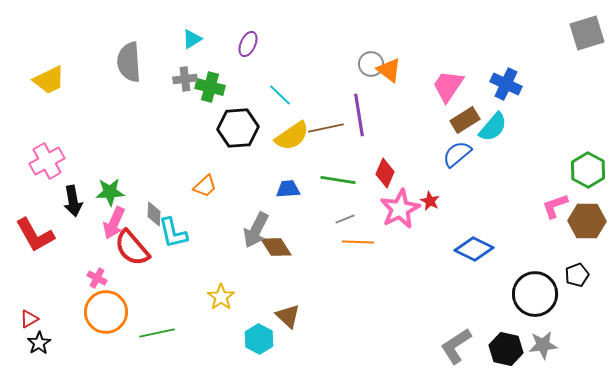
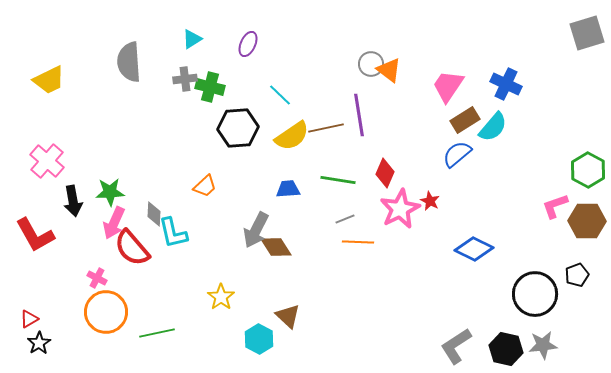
pink cross at (47, 161): rotated 20 degrees counterclockwise
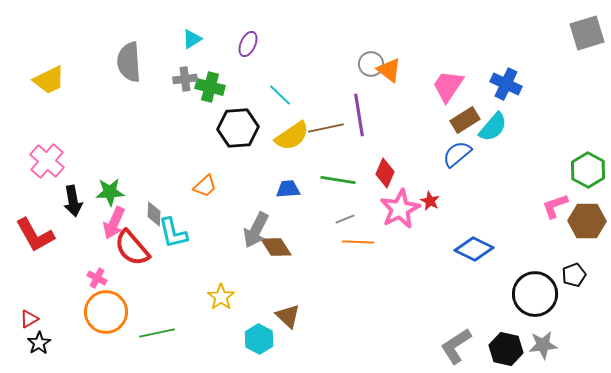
black pentagon at (577, 275): moved 3 px left
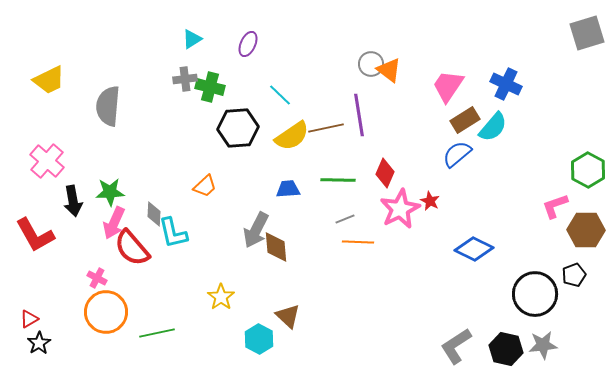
gray semicircle at (129, 62): moved 21 px left, 44 px down; rotated 9 degrees clockwise
green line at (338, 180): rotated 8 degrees counterclockwise
brown hexagon at (587, 221): moved 1 px left, 9 px down
brown diamond at (276, 247): rotated 28 degrees clockwise
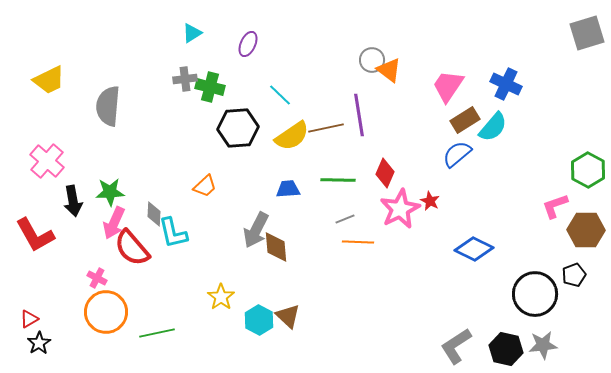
cyan triangle at (192, 39): moved 6 px up
gray circle at (371, 64): moved 1 px right, 4 px up
cyan hexagon at (259, 339): moved 19 px up
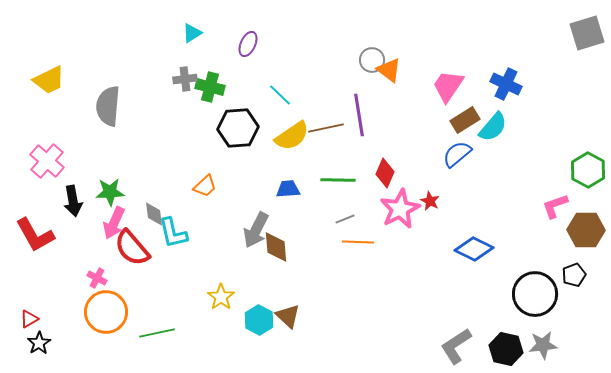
gray diamond at (154, 214): rotated 10 degrees counterclockwise
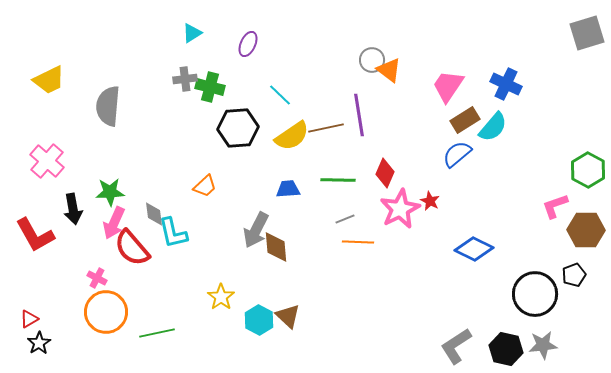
black arrow at (73, 201): moved 8 px down
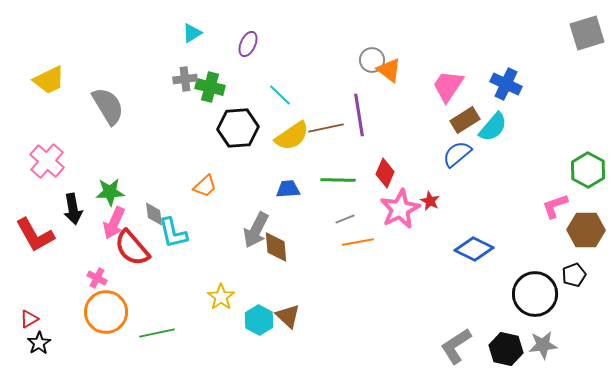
gray semicircle at (108, 106): rotated 144 degrees clockwise
orange line at (358, 242): rotated 12 degrees counterclockwise
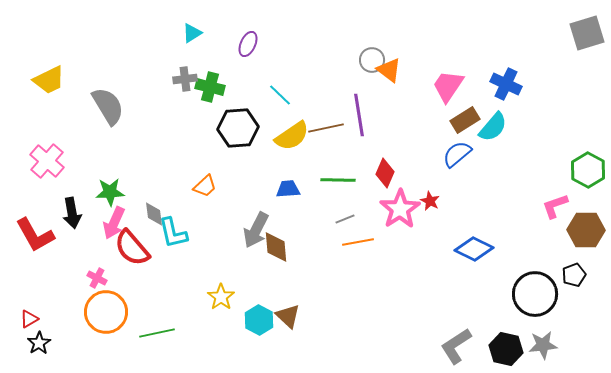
black arrow at (73, 209): moved 1 px left, 4 px down
pink star at (400, 209): rotated 6 degrees counterclockwise
